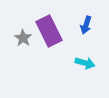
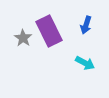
cyan arrow: rotated 12 degrees clockwise
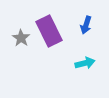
gray star: moved 2 px left
cyan arrow: rotated 42 degrees counterclockwise
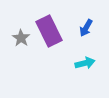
blue arrow: moved 3 px down; rotated 12 degrees clockwise
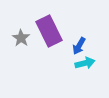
blue arrow: moved 7 px left, 18 px down
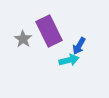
gray star: moved 2 px right, 1 px down
cyan arrow: moved 16 px left, 3 px up
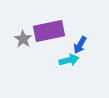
purple rectangle: rotated 76 degrees counterclockwise
blue arrow: moved 1 px right, 1 px up
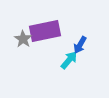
purple rectangle: moved 4 px left
cyan arrow: rotated 36 degrees counterclockwise
